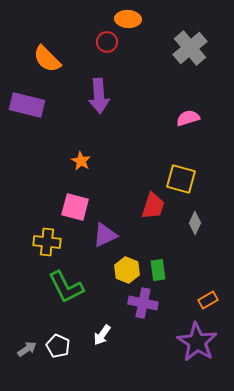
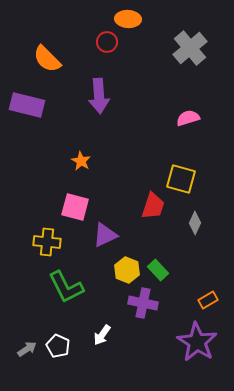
green rectangle: rotated 35 degrees counterclockwise
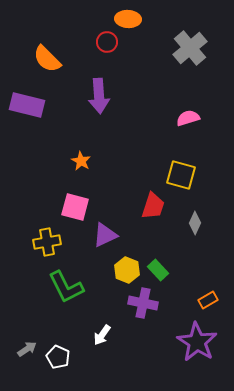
yellow square: moved 4 px up
yellow cross: rotated 16 degrees counterclockwise
white pentagon: moved 11 px down
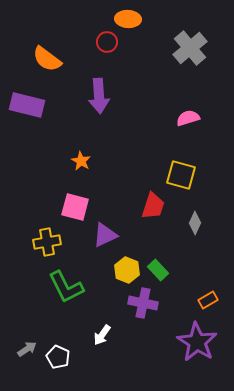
orange semicircle: rotated 8 degrees counterclockwise
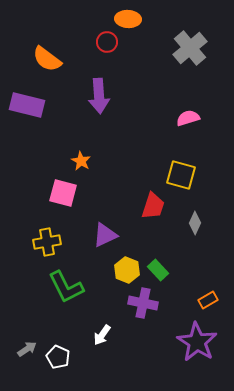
pink square: moved 12 px left, 14 px up
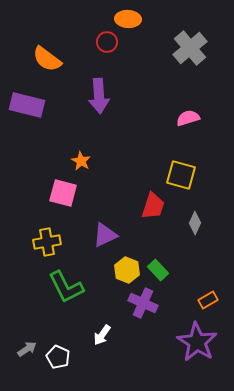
purple cross: rotated 12 degrees clockwise
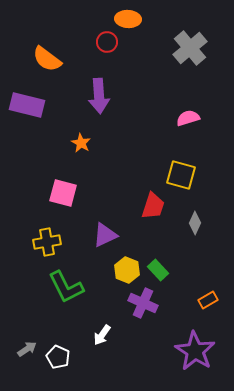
orange star: moved 18 px up
purple star: moved 2 px left, 9 px down
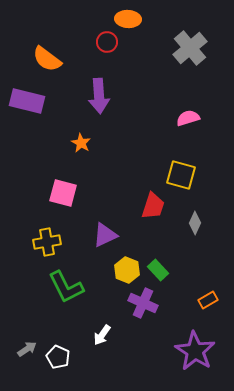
purple rectangle: moved 4 px up
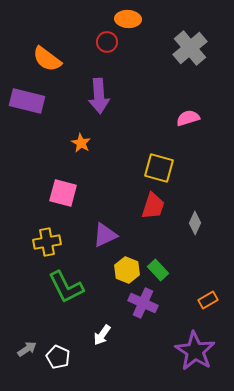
yellow square: moved 22 px left, 7 px up
